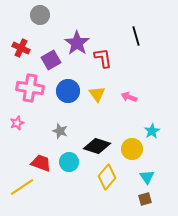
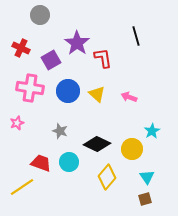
yellow triangle: rotated 12 degrees counterclockwise
black diamond: moved 2 px up; rotated 8 degrees clockwise
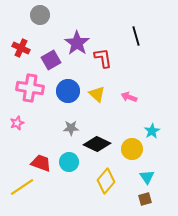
gray star: moved 11 px right, 3 px up; rotated 21 degrees counterclockwise
yellow diamond: moved 1 px left, 4 px down
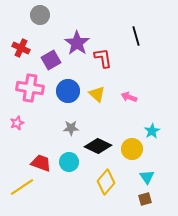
black diamond: moved 1 px right, 2 px down
yellow diamond: moved 1 px down
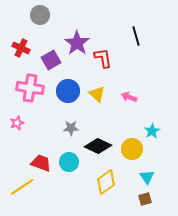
yellow diamond: rotated 15 degrees clockwise
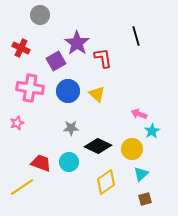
purple square: moved 5 px right, 1 px down
pink arrow: moved 10 px right, 17 px down
cyan triangle: moved 6 px left, 3 px up; rotated 21 degrees clockwise
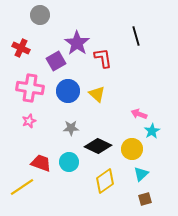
pink star: moved 12 px right, 2 px up
yellow diamond: moved 1 px left, 1 px up
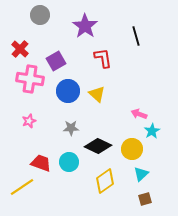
purple star: moved 8 px right, 17 px up
red cross: moved 1 px left, 1 px down; rotated 18 degrees clockwise
pink cross: moved 9 px up
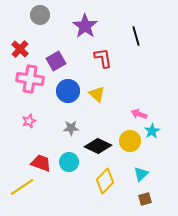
yellow circle: moved 2 px left, 8 px up
yellow diamond: rotated 10 degrees counterclockwise
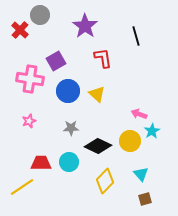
red cross: moved 19 px up
red trapezoid: rotated 20 degrees counterclockwise
cyan triangle: rotated 28 degrees counterclockwise
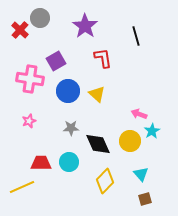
gray circle: moved 3 px down
black diamond: moved 2 px up; rotated 40 degrees clockwise
yellow line: rotated 10 degrees clockwise
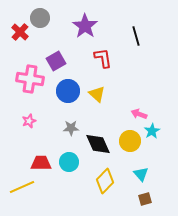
red cross: moved 2 px down
